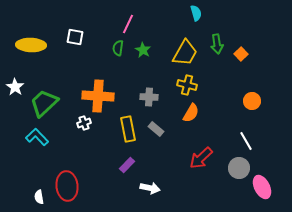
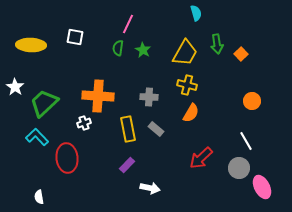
red ellipse: moved 28 px up
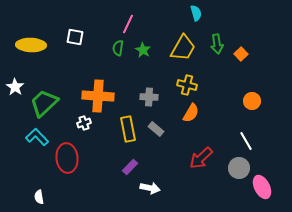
yellow trapezoid: moved 2 px left, 5 px up
purple rectangle: moved 3 px right, 2 px down
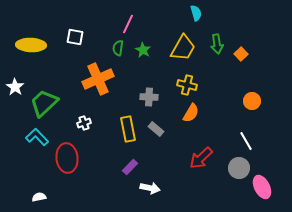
orange cross: moved 17 px up; rotated 28 degrees counterclockwise
white semicircle: rotated 88 degrees clockwise
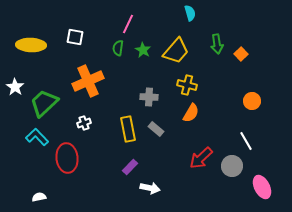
cyan semicircle: moved 6 px left
yellow trapezoid: moved 7 px left, 3 px down; rotated 12 degrees clockwise
orange cross: moved 10 px left, 2 px down
gray circle: moved 7 px left, 2 px up
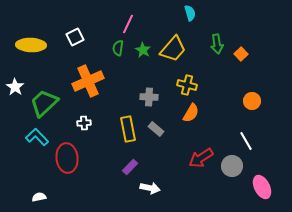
white square: rotated 36 degrees counterclockwise
yellow trapezoid: moved 3 px left, 2 px up
white cross: rotated 16 degrees clockwise
red arrow: rotated 10 degrees clockwise
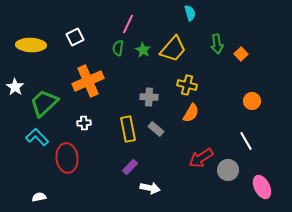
gray circle: moved 4 px left, 4 px down
